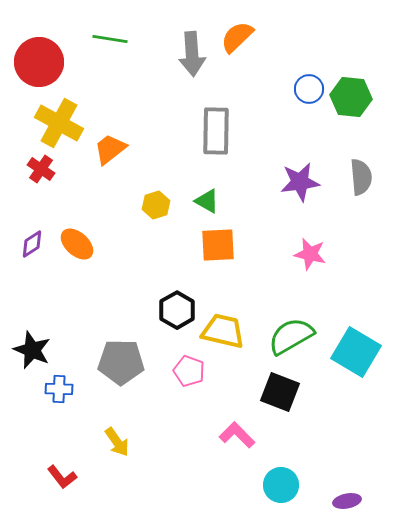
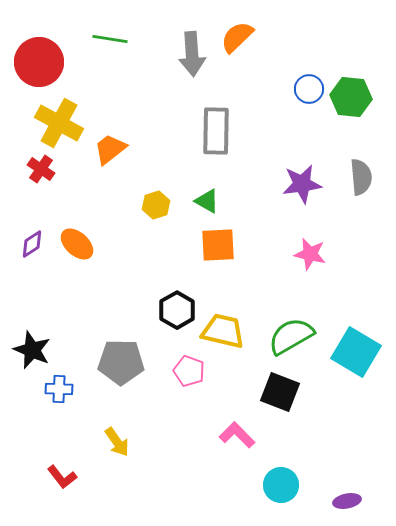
purple star: moved 2 px right, 2 px down
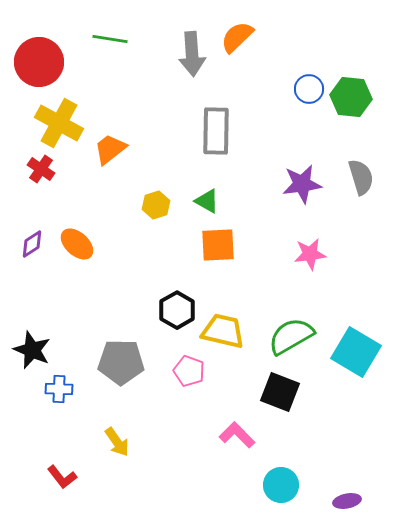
gray semicircle: rotated 12 degrees counterclockwise
pink star: rotated 20 degrees counterclockwise
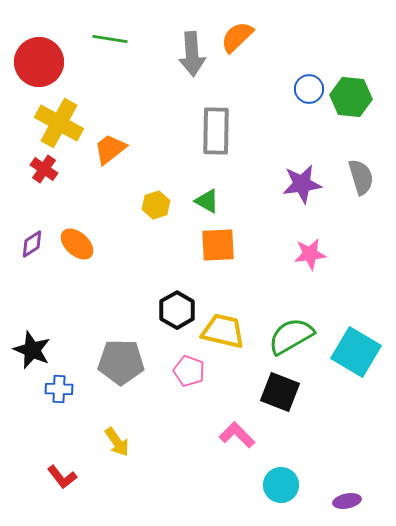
red cross: moved 3 px right
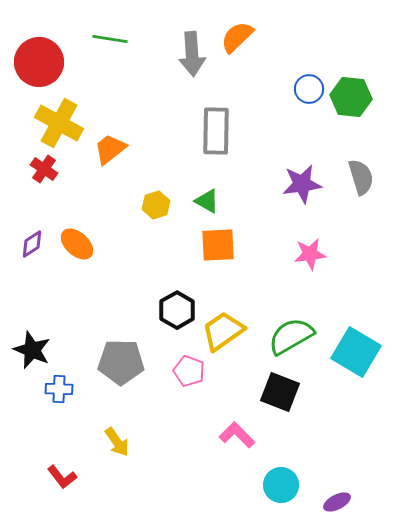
yellow trapezoid: rotated 48 degrees counterclockwise
purple ellipse: moved 10 px left, 1 px down; rotated 16 degrees counterclockwise
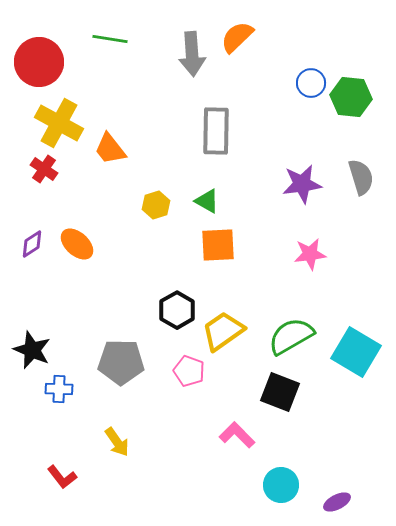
blue circle: moved 2 px right, 6 px up
orange trapezoid: rotated 90 degrees counterclockwise
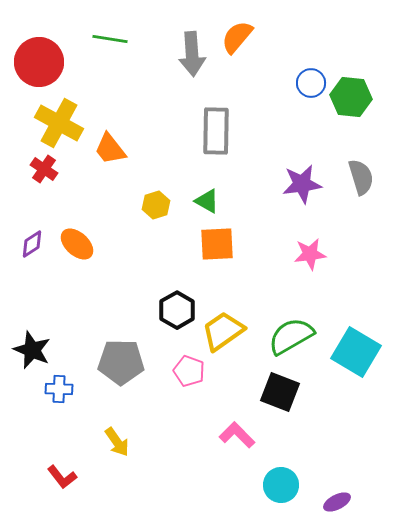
orange semicircle: rotated 6 degrees counterclockwise
orange square: moved 1 px left, 1 px up
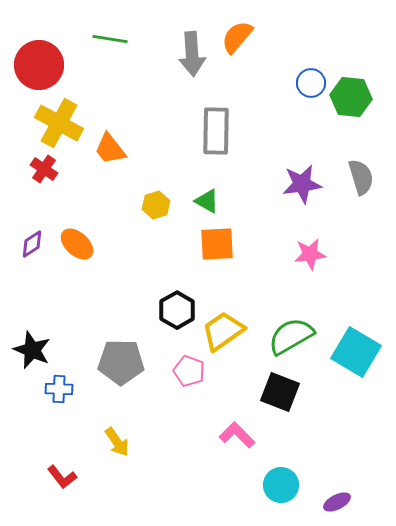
red circle: moved 3 px down
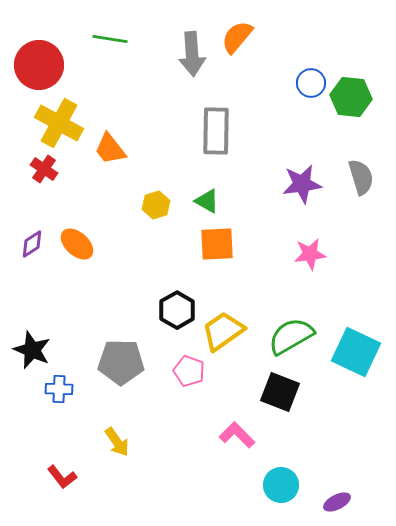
cyan square: rotated 6 degrees counterclockwise
